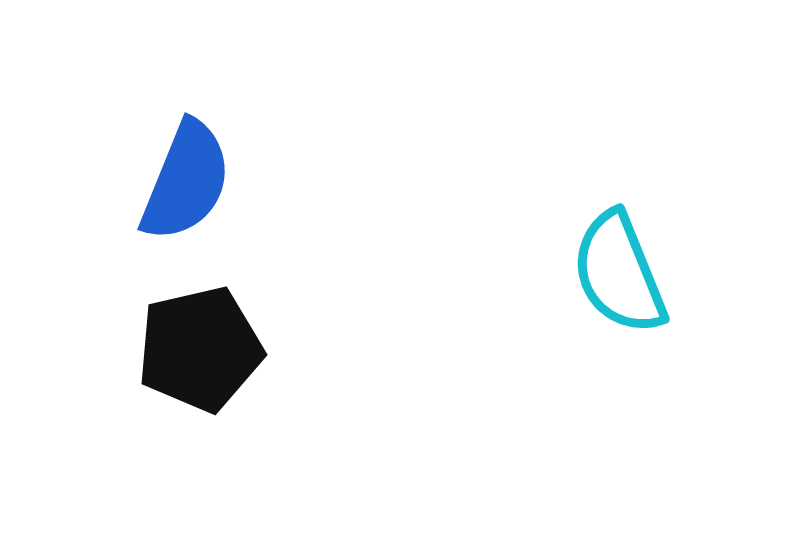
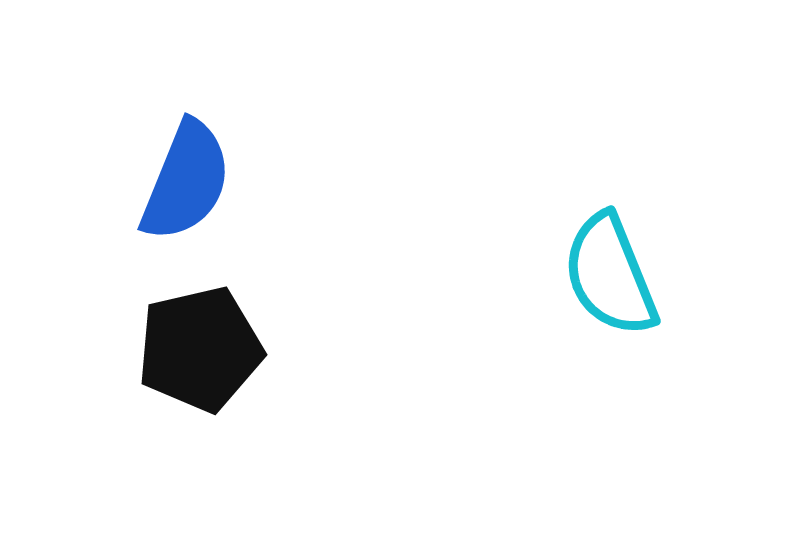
cyan semicircle: moved 9 px left, 2 px down
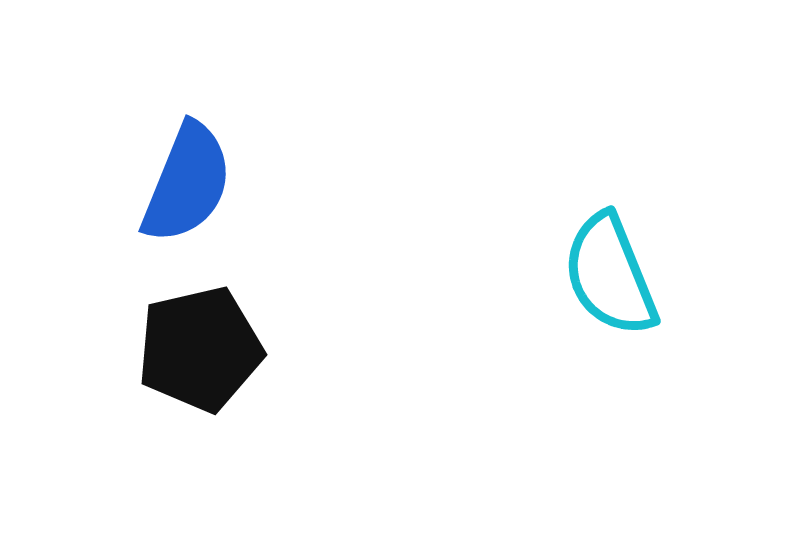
blue semicircle: moved 1 px right, 2 px down
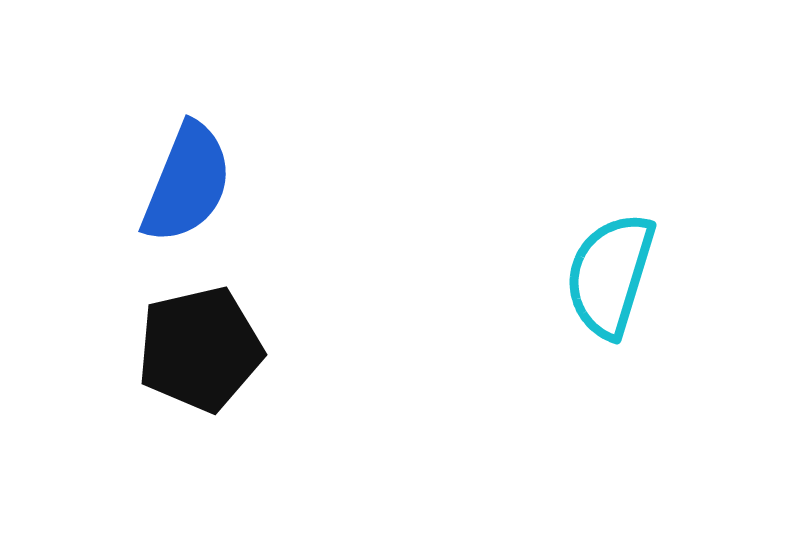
cyan semicircle: rotated 39 degrees clockwise
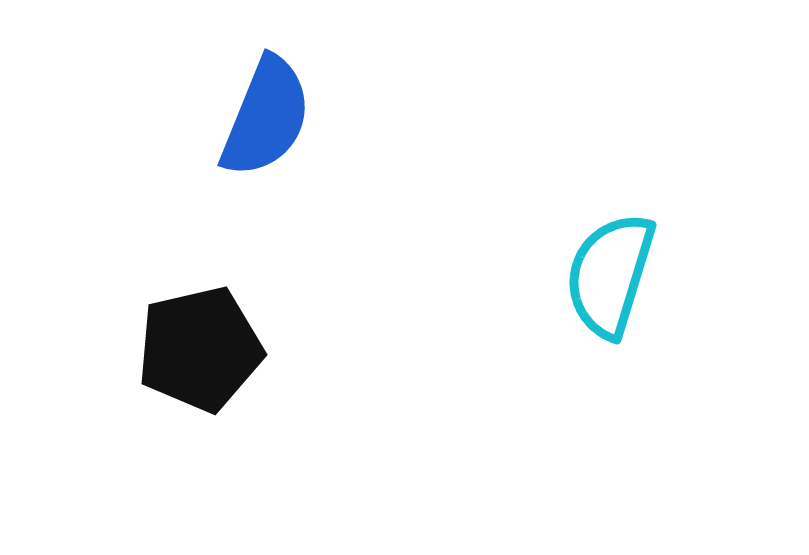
blue semicircle: moved 79 px right, 66 px up
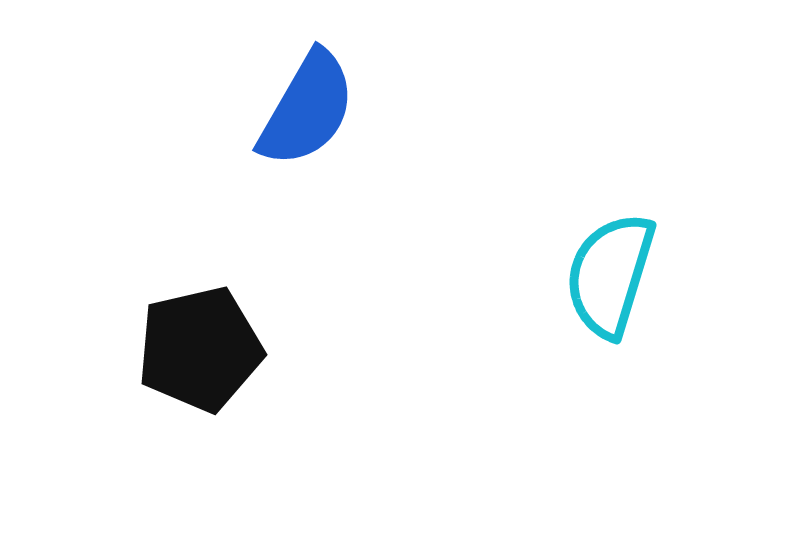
blue semicircle: moved 41 px right, 8 px up; rotated 8 degrees clockwise
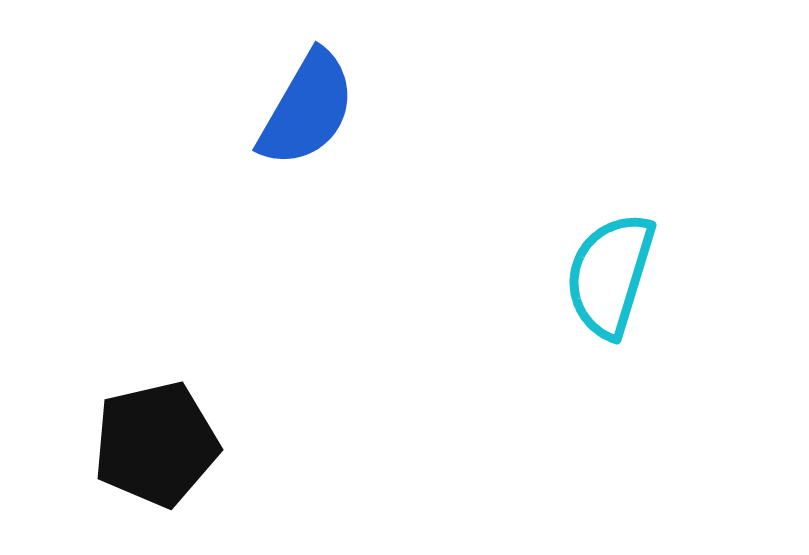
black pentagon: moved 44 px left, 95 px down
